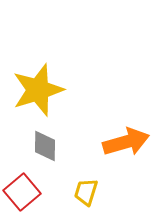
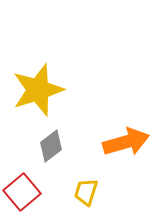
gray diamond: moved 6 px right; rotated 52 degrees clockwise
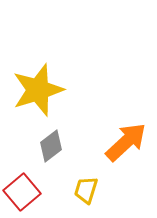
orange arrow: rotated 27 degrees counterclockwise
yellow trapezoid: moved 2 px up
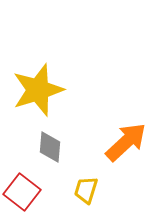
gray diamond: moved 1 px left, 1 px down; rotated 48 degrees counterclockwise
red square: rotated 12 degrees counterclockwise
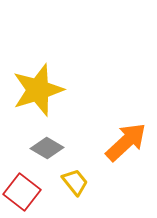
gray diamond: moved 3 px left, 1 px down; rotated 64 degrees counterclockwise
yellow trapezoid: moved 11 px left, 8 px up; rotated 124 degrees clockwise
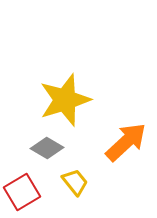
yellow star: moved 27 px right, 10 px down
red square: rotated 21 degrees clockwise
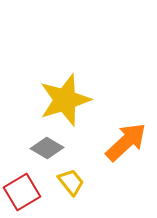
yellow trapezoid: moved 4 px left
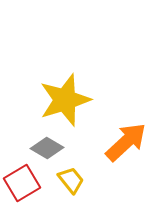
yellow trapezoid: moved 2 px up
red square: moved 9 px up
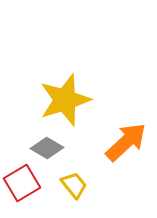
yellow trapezoid: moved 3 px right, 5 px down
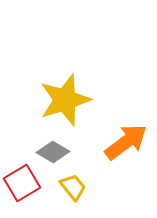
orange arrow: rotated 6 degrees clockwise
gray diamond: moved 6 px right, 4 px down
yellow trapezoid: moved 1 px left, 2 px down
